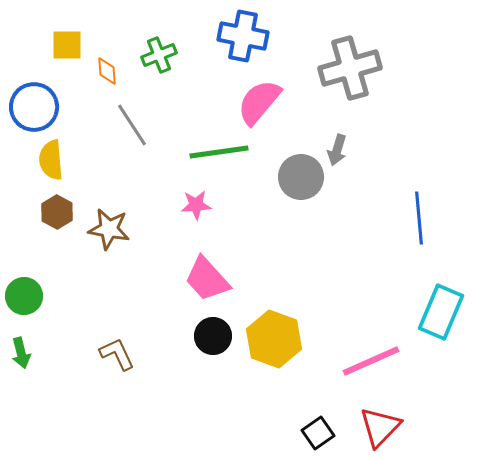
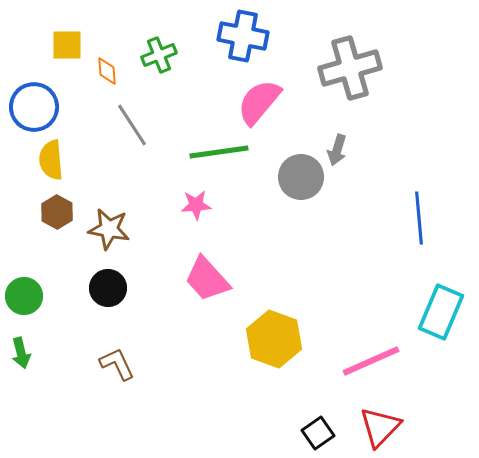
black circle: moved 105 px left, 48 px up
brown L-shape: moved 10 px down
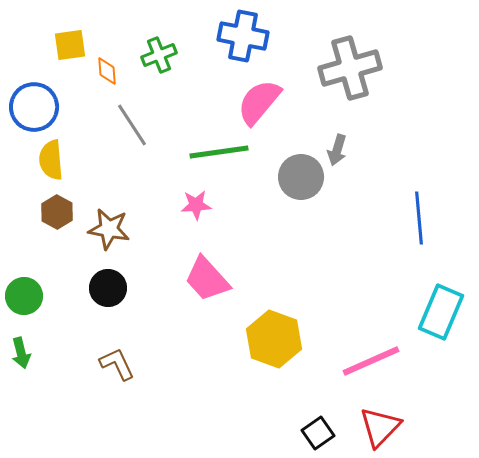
yellow square: moved 3 px right; rotated 8 degrees counterclockwise
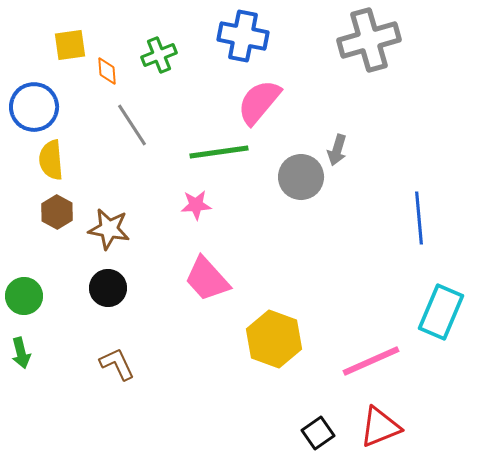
gray cross: moved 19 px right, 28 px up
red triangle: rotated 24 degrees clockwise
